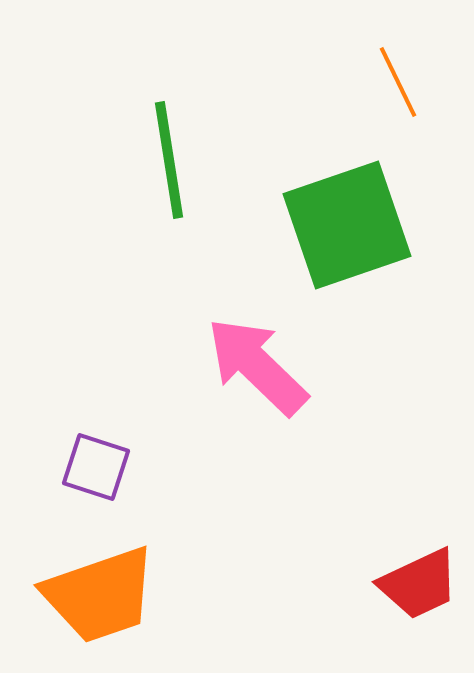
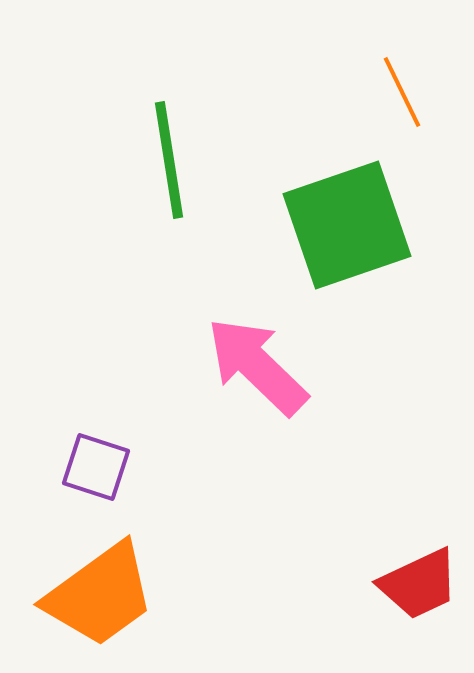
orange line: moved 4 px right, 10 px down
orange trapezoid: rotated 17 degrees counterclockwise
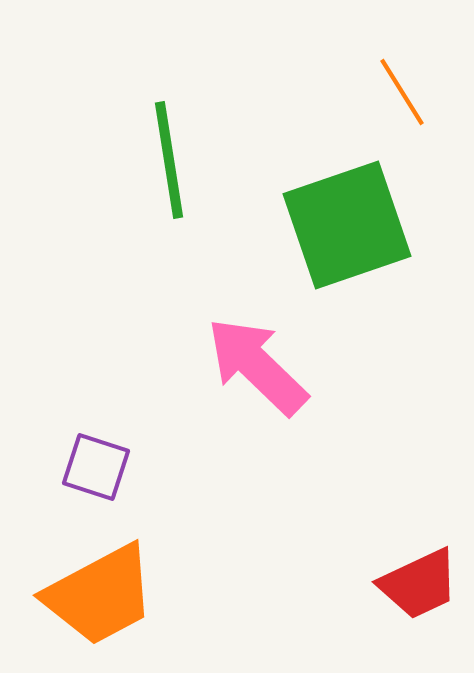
orange line: rotated 6 degrees counterclockwise
orange trapezoid: rotated 8 degrees clockwise
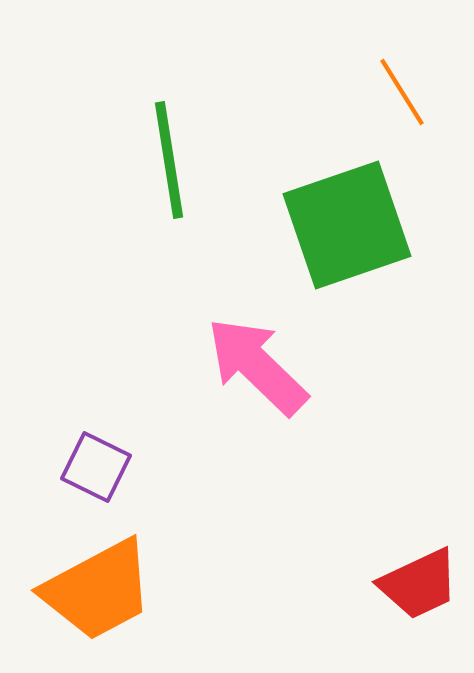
purple square: rotated 8 degrees clockwise
orange trapezoid: moved 2 px left, 5 px up
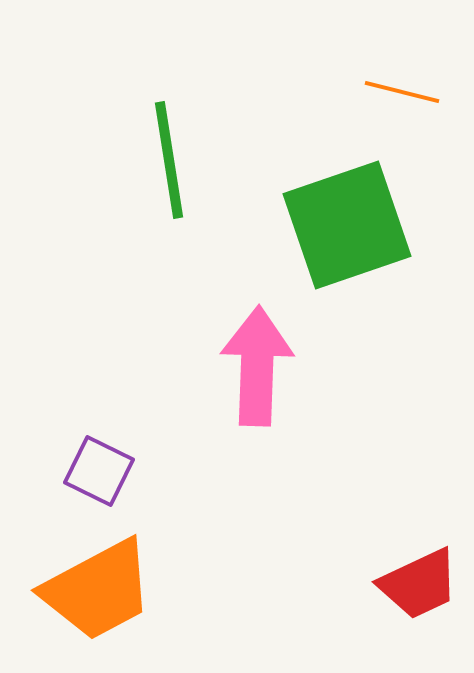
orange line: rotated 44 degrees counterclockwise
pink arrow: rotated 48 degrees clockwise
purple square: moved 3 px right, 4 px down
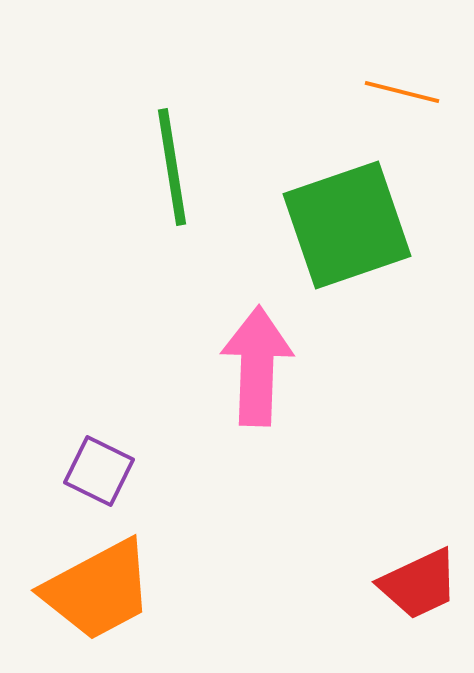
green line: moved 3 px right, 7 px down
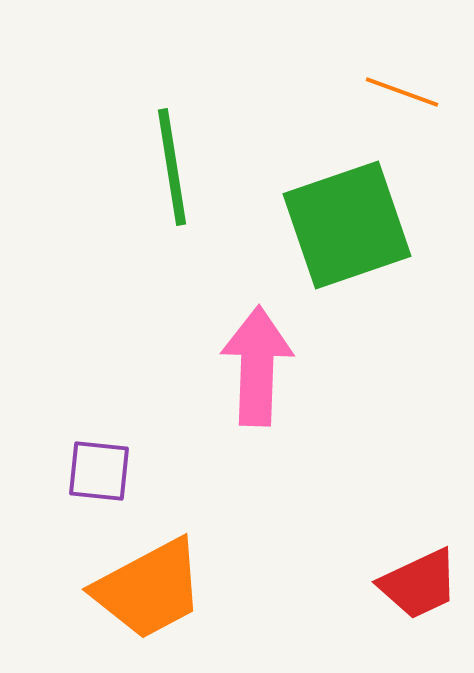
orange line: rotated 6 degrees clockwise
purple square: rotated 20 degrees counterclockwise
orange trapezoid: moved 51 px right, 1 px up
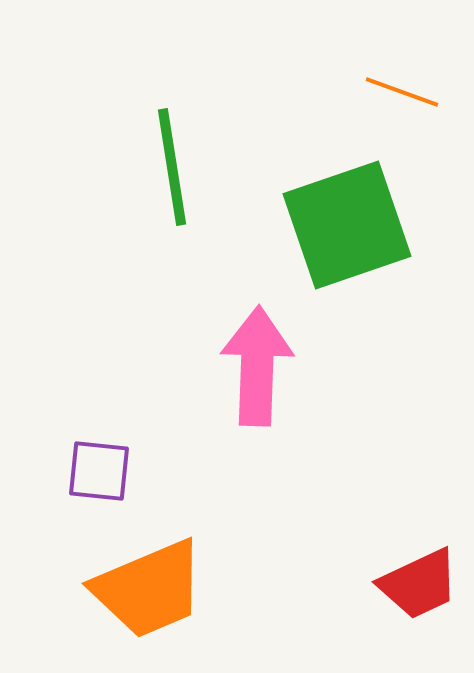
orange trapezoid: rotated 5 degrees clockwise
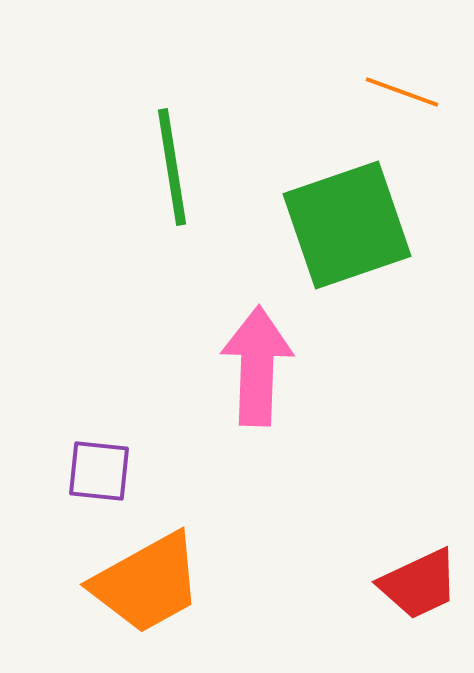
orange trapezoid: moved 2 px left, 6 px up; rotated 6 degrees counterclockwise
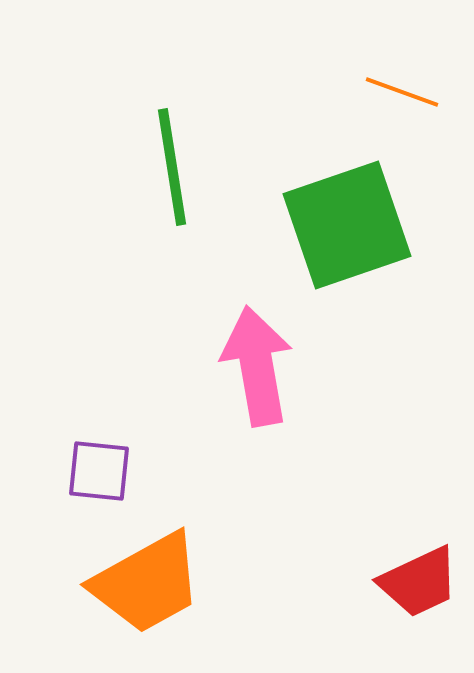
pink arrow: rotated 12 degrees counterclockwise
red trapezoid: moved 2 px up
